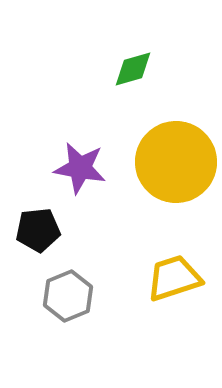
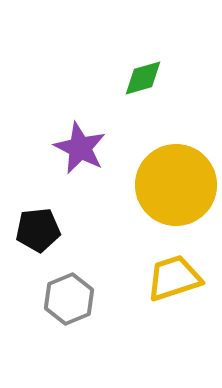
green diamond: moved 10 px right, 9 px down
yellow circle: moved 23 px down
purple star: moved 20 px up; rotated 16 degrees clockwise
gray hexagon: moved 1 px right, 3 px down
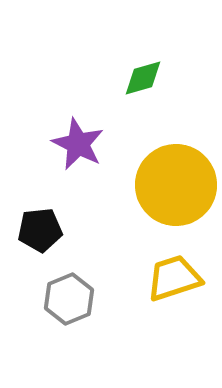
purple star: moved 2 px left, 4 px up
black pentagon: moved 2 px right
